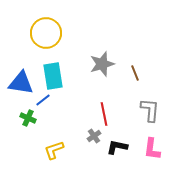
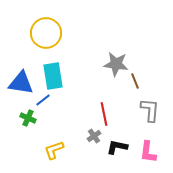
gray star: moved 14 px right; rotated 25 degrees clockwise
brown line: moved 8 px down
pink L-shape: moved 4 px left, 3 px down
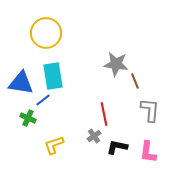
yellow L-shape: moved 5 px up
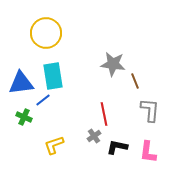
gray star: moved 3 px left
blue triangle: rotated 16 degrees counterclockwise
green cross: moved 4 px left, 1 px up
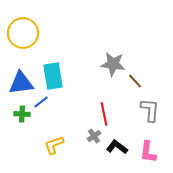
yellow circle: moved 23 px left
brown line: rotated 21 degrees counterclockwise
blue line: moved 2 px left, 2 px down
green cross: moved 2 px left, 3 px up; rotated 21 degrees counterclockwise
black L-shape: rotated 25 degrees clockwise
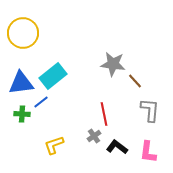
cyan rectangle: rotated 60 degrees clockwise
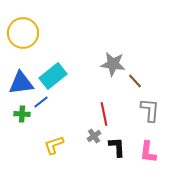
black L-shape: rotated 50 degrees clockwise
